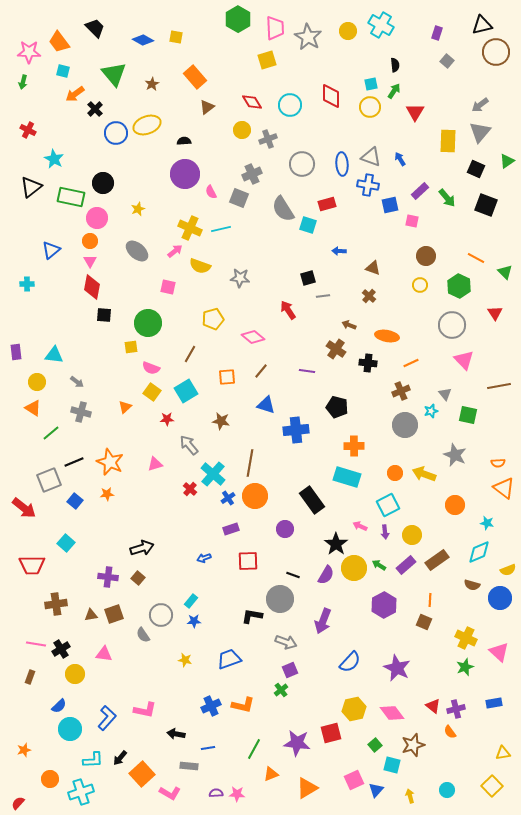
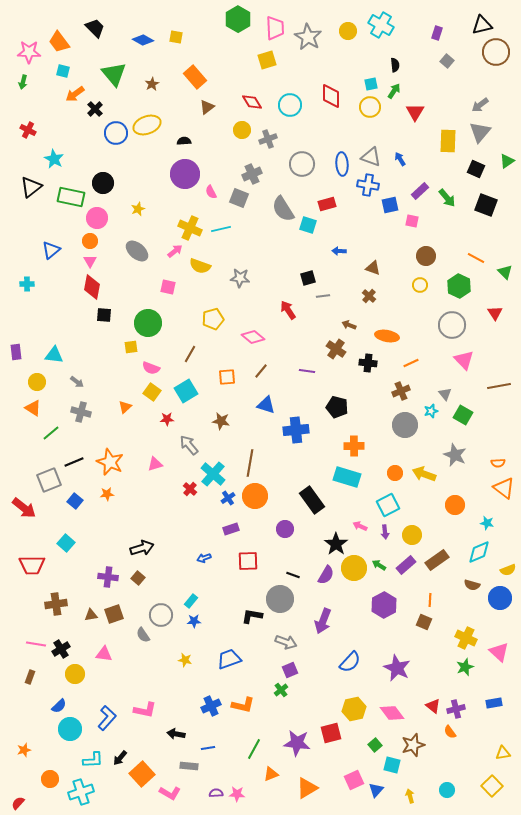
green square at (468, 415): moved 5 px left; rotated 18 degrees clockwise
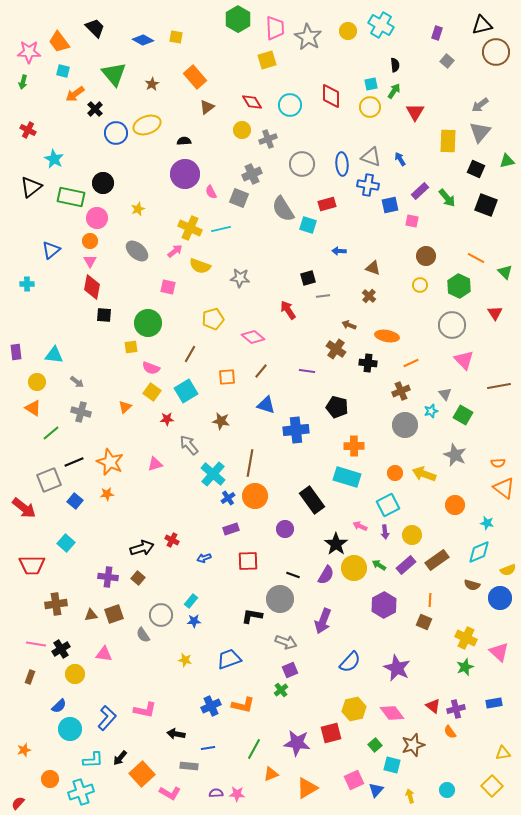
green triangle at (507, 161): rotated 21 degrees clockwise
red cross at (190, 489): moved 18 px left, 51 px down; rotated 16 degrees counterclockwise
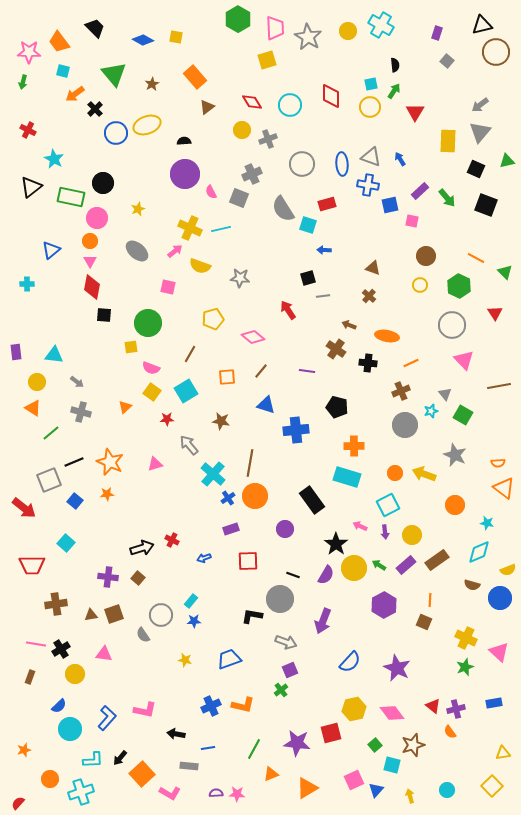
blue arrow at (339, 251): moved 15 px left, 1 px up
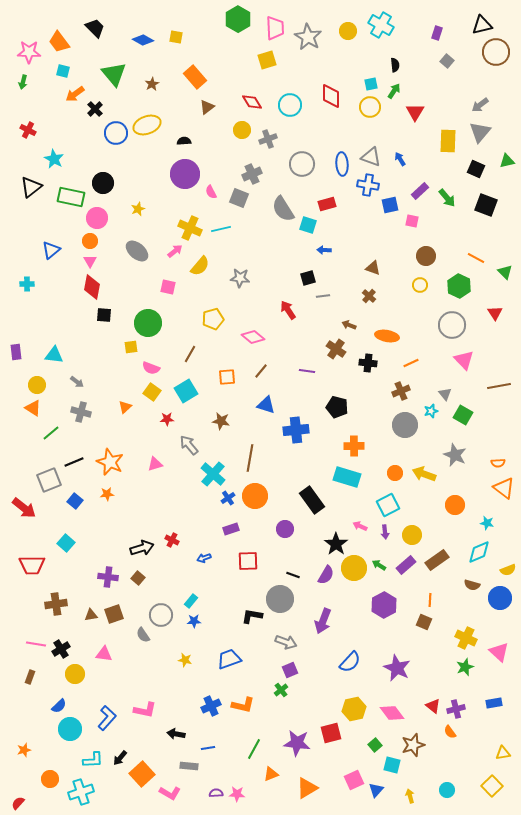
yellow semicircle at (200, 266): rotated 70 degrees counterclockwise
yellow circle at (37, 382): moved 3 px down
brown line at (250, 463): moved 5 px up
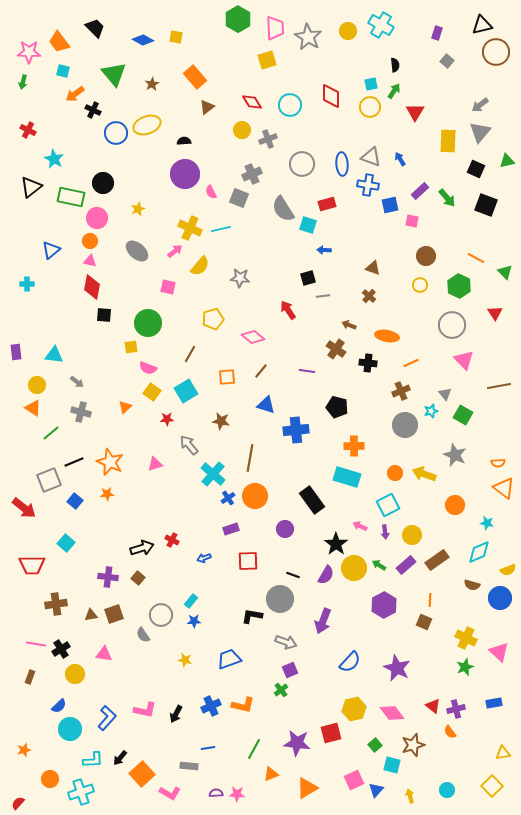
black cross at (95, 109): moved 2 px left, 1 px down; rotated 21 degrees counterclockwise
pink triangle at (90, 261): rotated 48 degrees counterclockwise
pink semicircle at (151, 368): moved 3 px left
black arrow at (176, 734): moved 20 px up; rotated 72 degrees counterclockwise
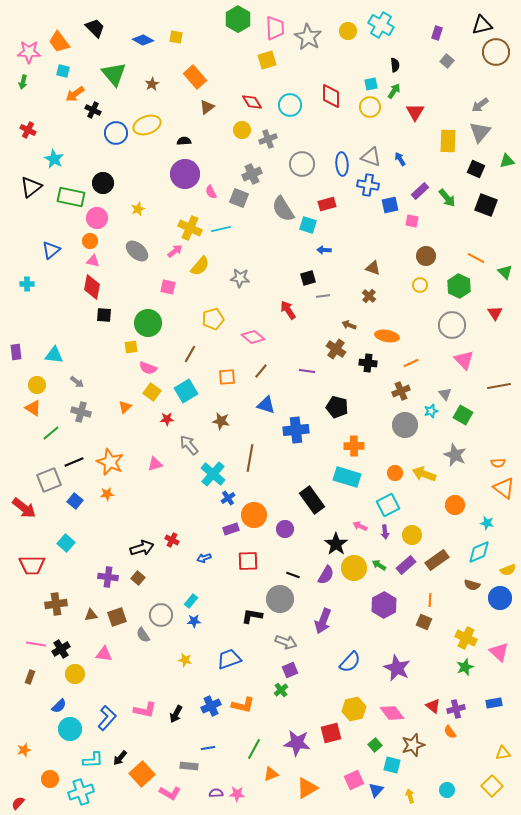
pink triangle at (90, 261): moved 3 px right
orange circle at (255, 496): moved 1 px left, 19 px down
brown square at (114, 614): moved 3 px right, 3 px down
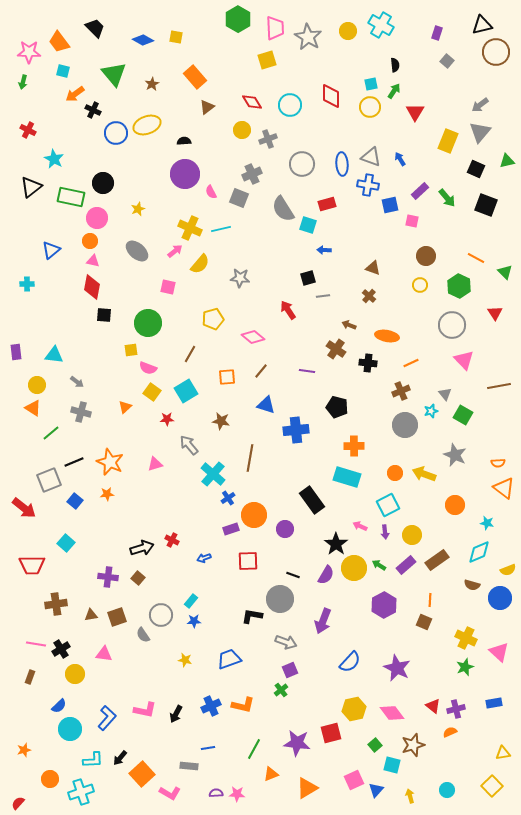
yellow rectangle at (448, 141): rotated 20 degrees clockwise
yellow semicircle at (200, 266): moved 2 px up
yellow square at (131, 347): moved 3 px down
orange semicircle at (450, 732): rotated 104 degrees clockwise
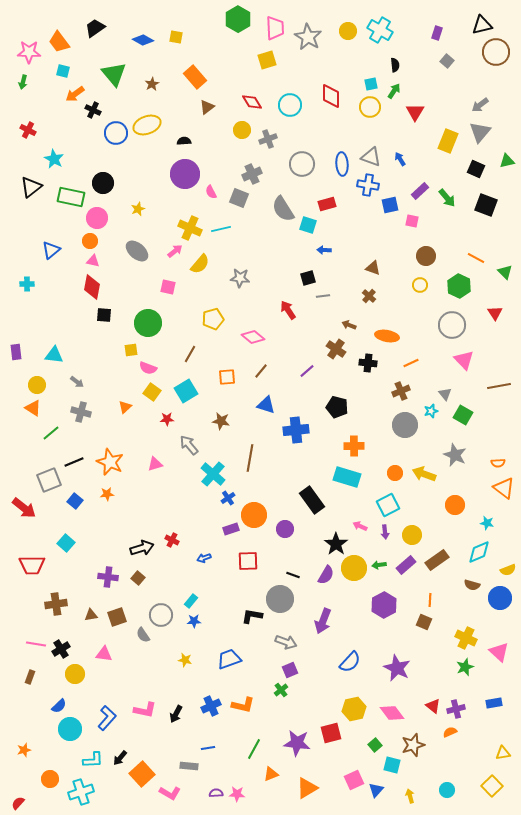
cyan cross at (381, 25): moved 1 px left, 5 px down
black trapezoid at (95, 28): rotated 80 degrees counterclockwise
purple line at (307, 371): rotated 49 degrees counterclockwise
green arrow at (379, 565): rotated 40 degrees counterclockwise
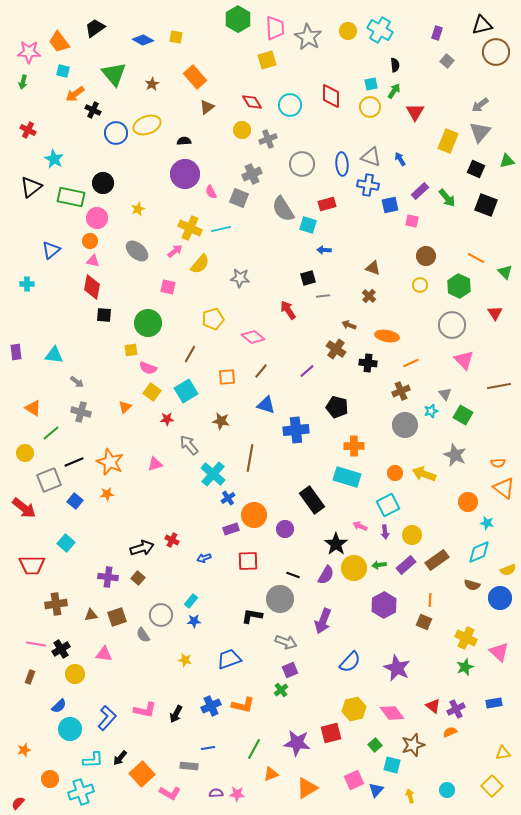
yellow circle at (37, 385): moved 12 px left, 68 px down
orange circle at (455, 505): moved 13 px right, 3 px up
purple cross at (456, 709): rotated 12 degrees counterclockwise
